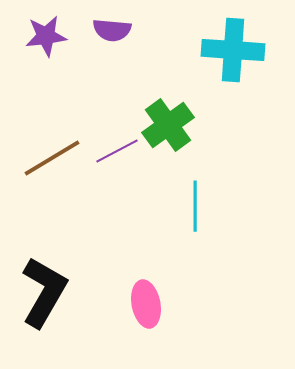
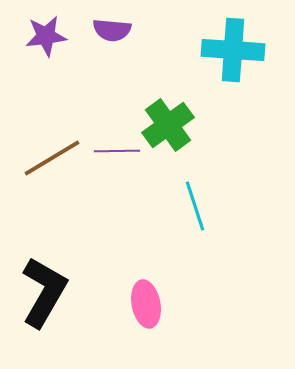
purple line: rotated 27 degrees clockwise
cyan line: rotated 18 degrees counterclockwise
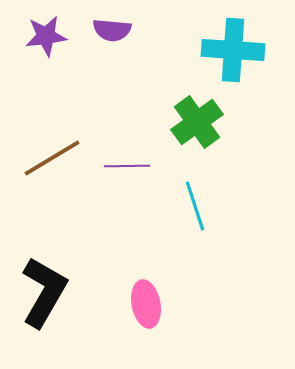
green cross: moved 29 px right, 3 px up
purple line: moved 10 px right, 15 px down
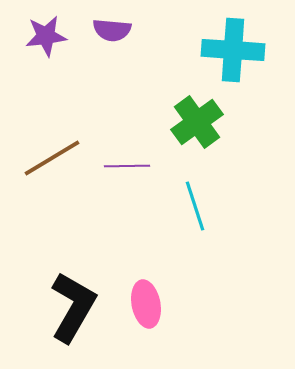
black L-shape: moved 29 px right, 15 px down
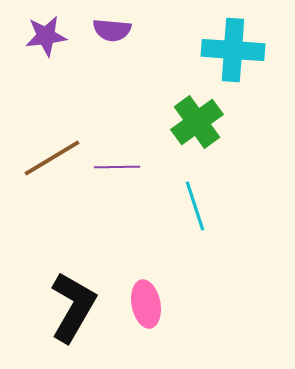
purple line: moved 10 px left, 1 px down
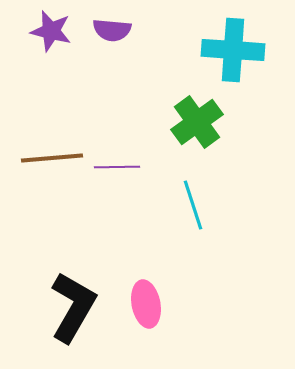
purple star: moved 5 px right, 5 px up; rotated 21 degrees clockwise
brown line: rotated 26 degrees clockwise
cyan line: moved 2 px left, 1 px up
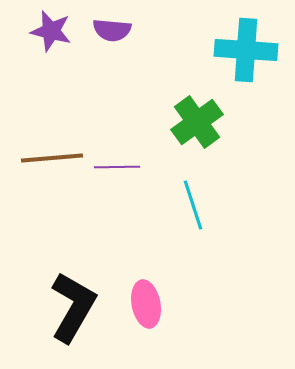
cyan cross: moved 13 px right
